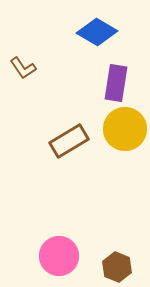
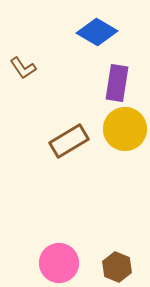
purple rectangle: moved 1 px right
pink circle: moved 7 px down
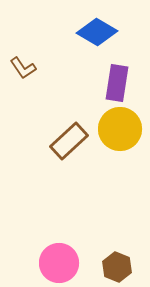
yellow circle: moved 5 px left
brown rectangle: rotated 12 degrees counterclockwise
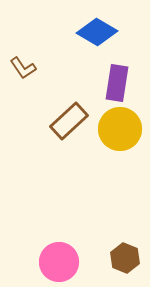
brown rectangle: moved 20 px up
pink circle: moved 1 px up
brown hexagon: moved 8 px right, 9 px up
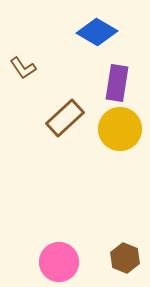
brown rectangle: moved 4 px left, 3 px up
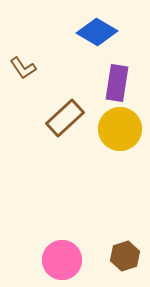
brown hexagon: moved 2 px up; rotated 20 degrees clockwise
pink circle: moved 3 px right, 2 px up
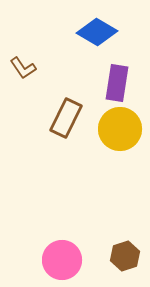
brown rectangle: moved 1 px right; rotated 21 degrees counterclockwise
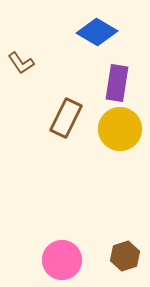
brown L-shape: moved 2 px left, 5 px up
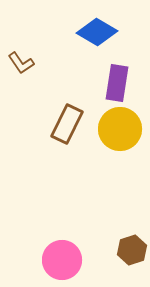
brown rectangle: moved 1 px right, 6 px down
brown hexagon: moved 7 px right, 6 px up
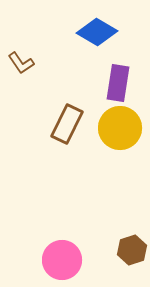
purple rectangle: moved 1 px right
yellow circle: moved 1 px up
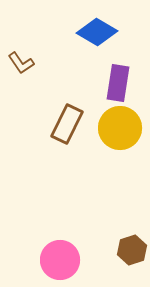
pink circle: moved 2 px left
